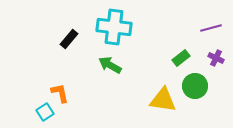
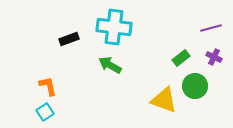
black rectangle: rotated 30 degrees clockwise
purple cross: moved 2 px left, 1 px up
orange L-shape: moved 12 px left, 7 px up
yellow triangle: moved 1 px right; rotated 12 degrees clockwise
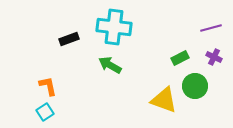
green rectangle: moved 1 px left; rotated 12 degrees clockwise
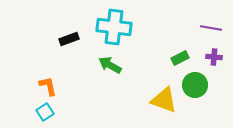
purple line: rotated 25 degrees clockwise
purple cross: rotated 21 degrees counterclockwise
green circle: moved 1 px up
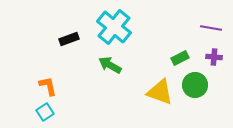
cyan cross: rotated 32 degrees clockwise
yellow triangle: moved 4 px left, 8 px up
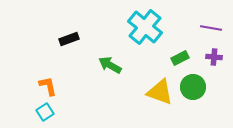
cyan cross: moved 31 px right
green circle: moved 2 px left, 2 px down
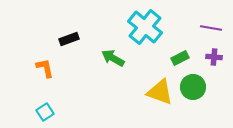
green arrow: moved 3 px right, 7 px up
orange L-shape: moved 3 px left, 18 px up
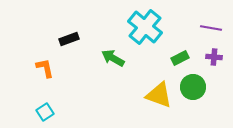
yellow triangle: moved 1 px left, 3 px down
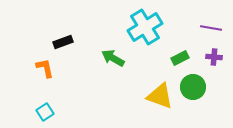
cyan cross: rotated 20 degrees clockwise
black rectangle: moved 6 px left, 3 px down
yellow triangle: moved 1 px right, 1 px down
